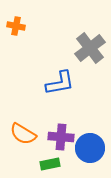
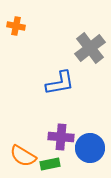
orange semicircle: moved 22 px down
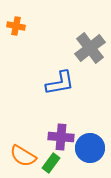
green rectangle: moved 1 px right, 1 px up; rotated 42 degrees counterclockwise
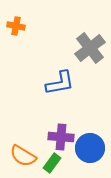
green rectangle: moved 1 px right
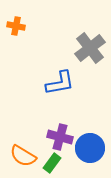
purple cross: moved 1 px left; rotated 10 degrees clockwise
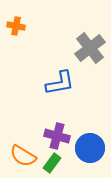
purple cross: moved 3 px left, 1 px up
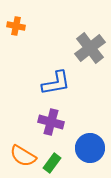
blue L-shape: moved 4 px left
purple cross: moved 6 px left, 14 px up
